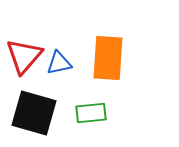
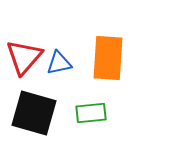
red triangle: moved 1 px down
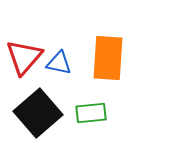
blue triangle: rotated 24 degrees clockwise
black square: moved 4 px right; rotated 33 degrees clockwise
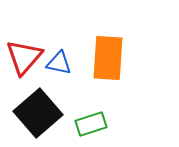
green rectangle: moved 11 px down; rotated 12 degrees counterclockwise
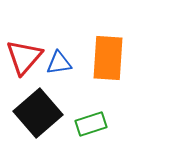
blue triangle: rotated 20 degrees counterclockwise
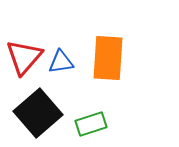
blue triangle: moved 2 px right, 1 px up
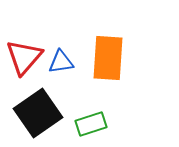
black square: rotated 6 degrees clockwise
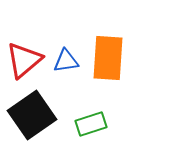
red triangle: moved 3 px down; rotated 9 degrees clockwise
blue triangle: moved 5 px right, 1 px up
black square: moved 6 px left, 2 px down
